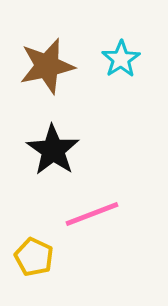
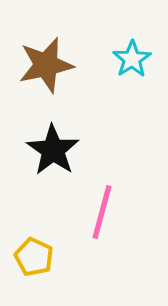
cyan star: moved 11 px right
brown star: moved 1 px left, 1 px up
pink line: moved 10 px right, 2 px up; rotated 54 degrees counterclockwise
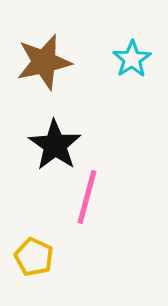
brown star: moved 2 px left, 3 px up
black star: moved 2 px right, 5 px up
pink line: moved 15 px left, 15 px up
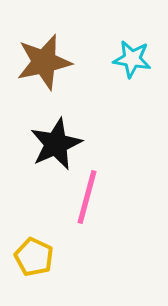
cyan star: rotated 30 degrees counterclockwise
black star: moved 1 px right, 1 px up; rotated 14 degrees clockwise
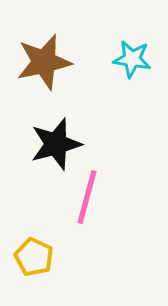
black star: rotated 8 degrees clockwise
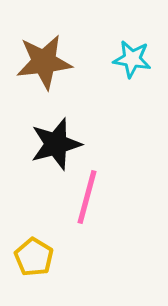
brown star: rotated 6 degrees clockwise
yellow pentagon: rotated 6 degrees clockwise
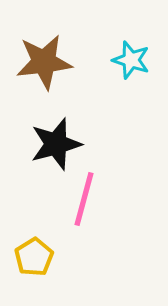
cyan star: moved 1 px left, 1 px down; rotated 9 degrees clockwise
pink line: moved 3 px left, 2 px down
yellow pentagon: rotated 9 degrees clockwise
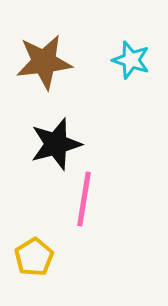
pink line: rotated 6 degrees counterclockwise
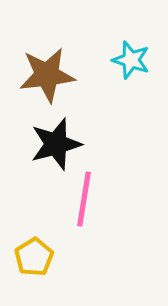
brown star: moved 3 px right, 13 px down
